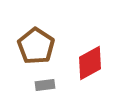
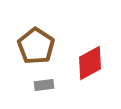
gray rectangle: moved 1 px left
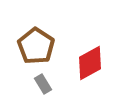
gray rectangle: moved 1 px left, 1 px up; rotated 66 degrees clockwise
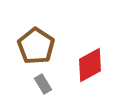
red diamond: moved 2 px down
